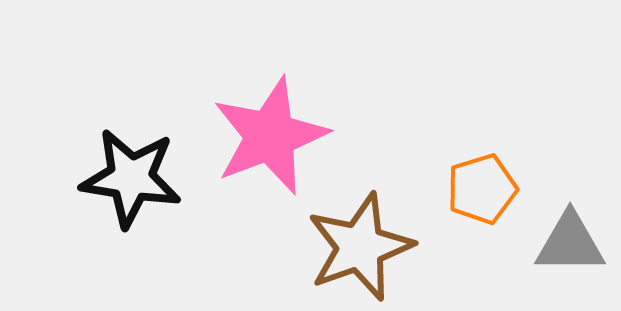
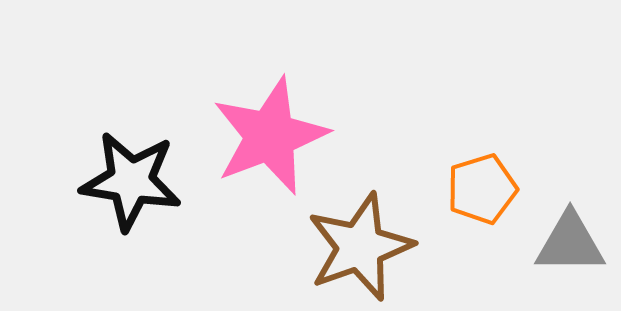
black star: moved 3 px down
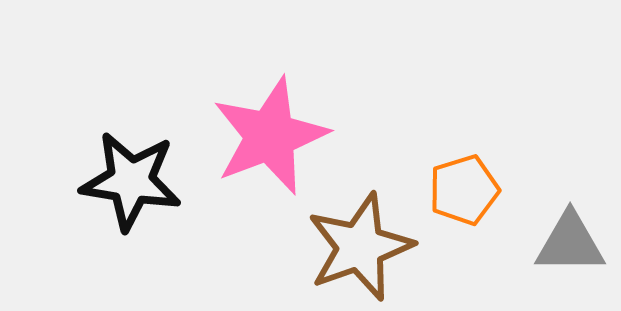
orange pentagon: moved 18 px left, 1 px down
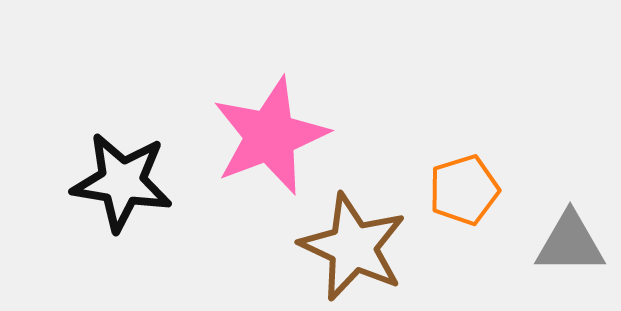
black star: moved 9 px left, 1 px down
brown star: moved 7 px left; rotated 27 degrees counterclockwise
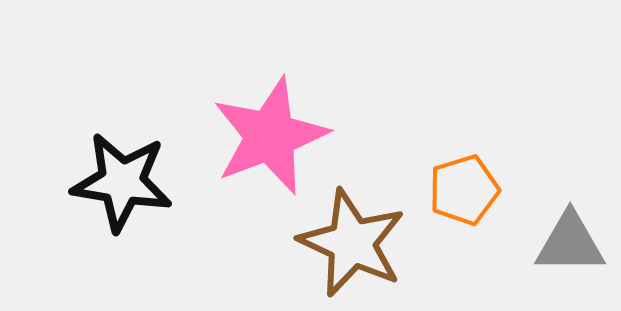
brown star: moved 1 px left, 4 px up
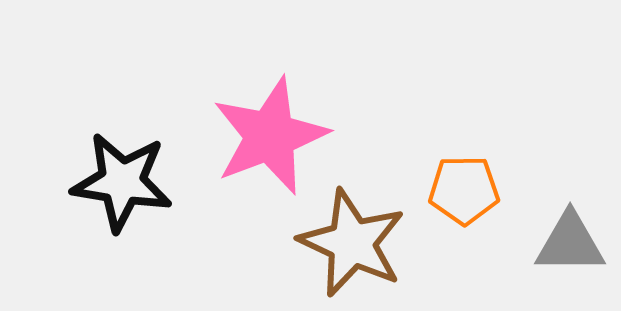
orange pentagon: rotated 16 degrees clockwise
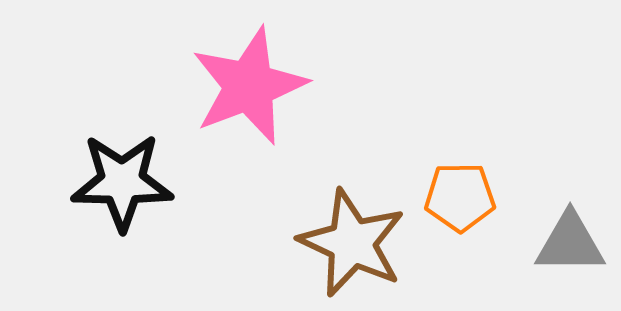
pink star: moved 21 px left, 50 px up
black star: rotated 8 degrees counterclockwise
orange pentagon: moved 4 px left, 7 px down
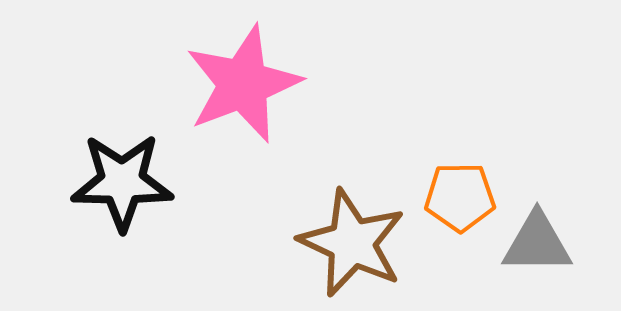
pink star: moved 6 px left, 2 px up
gray triangle: moved 33 px left
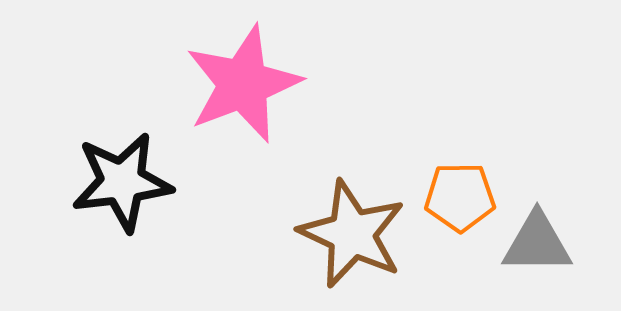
black star: rotated 8 degrees counterclockwise
brown star: moved 9 px up
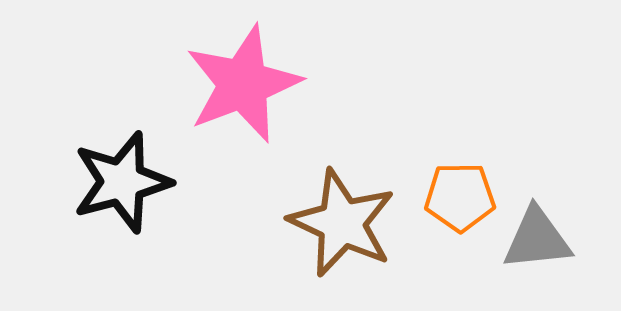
black star: rotated 8 degrees counterclockwise
brown star: moved 10 px left, 11 px up
gray triangle: moved 4 px up; rotated 6 degrees counterclockwise
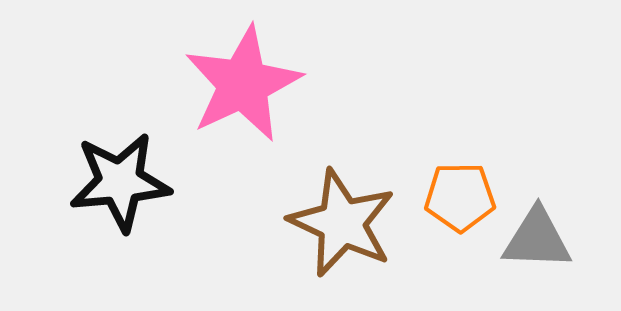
pink star: rotated 4 degrees counterclockwise
black star: moved 2 px left; rotated 10 degrees clockwise
gray triangle: rotated 8 degrees clockwise
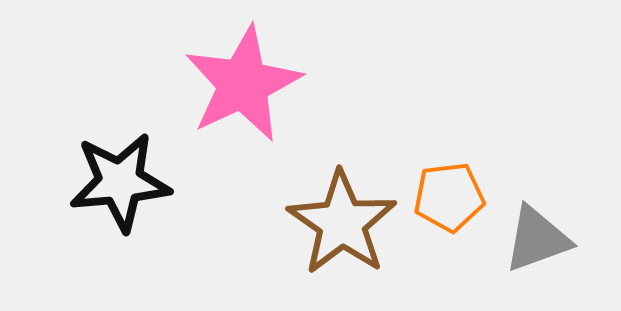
orange pentagon: moved 11 px left; rotated 6 degrees counterclockwise
brown star: rotated 10 degrees clockwise
gray triangle: rotated 22 degrees counterclockwise
